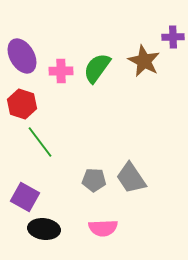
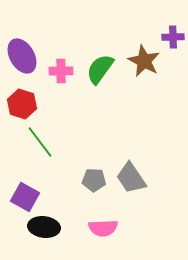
green semicircle: moved 3 px right, 1 px down
black ellipse: moved 2 px up
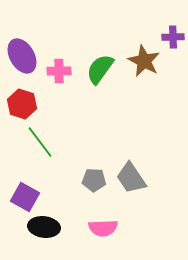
pink cross: moved 2 px left
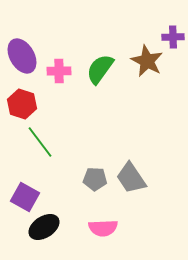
brown star: moved 3 px right
gray pentagon: moved 1 px right, 1 px up
black ellipse: rotated 40 degrees counterclockwise
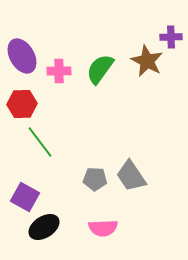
purple cross: moved 2 px left
red hexagon: rotated 20 degrees counterclockwise
gray trapezoid: moved 2 px up
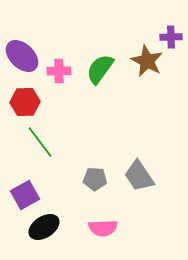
purple ellipse: rotated 16 degrees counterclockwise
red hexagon: moved 3 px right, 2 px up
gray trapezoid: moved 8 px right
purple square: moved 2 px up; rotated 32 degrees clockwise
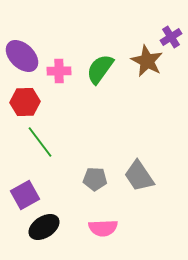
purple cross: rotated 30 degrees counterclockwise
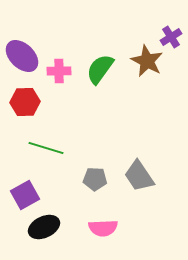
green line: moved 6 px right, 6 px down; rotated 36 degrees counterclockwise
black ellipse: rotated 8 degrees clockwise
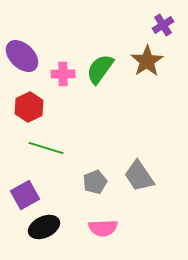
purple cross: moved 8 px left, 12 px up
brown star: rotated 12 degrees clockwise
pink cross: moved 4 px right, 3 px down
red hexagon: moved 4 px right, 5 px down; rotated 24 degrees counterclockwise
gray pentagon: moved 3 px down; rotated 25 degrees counterclockwise
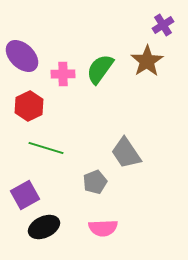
red hexagon: moved 1 px up
gray trapezoid: moved 13 px left, 23 px up
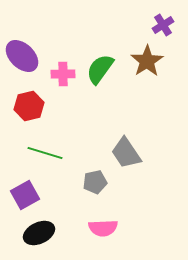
red hexagon: rotated 12 degrees clockwise
green line: moved 1 px left, 5 px down
gray pentagon: rotated 10 degrees clockwise
black ellipse: moved 5 px left, 6 px down
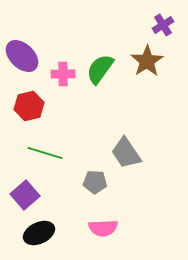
gray pentagon: rotated 15 degrees clockwise
purple square: rotated 12 degrees counterclockwise
